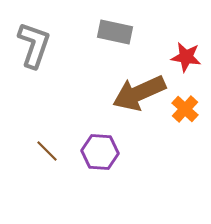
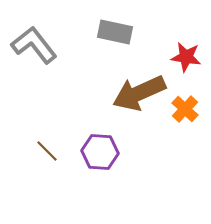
gray L-shape: rotated 57 degrees counterclockwise
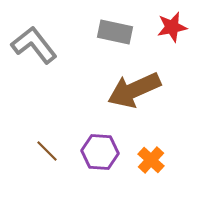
red star: moved 14 px left, 30 px up; rotated 20 degrees counterclockwise
brown arrow: moved 5 px left, 3 px up
orange cross: moved 34 px left, 51 px down
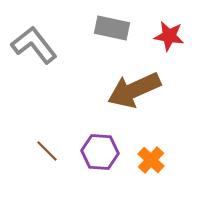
red star: moved 3 px left, 9 px down; rotated 20 degrees clockwise
gray rectangle: moved 3 px left, 4 px up
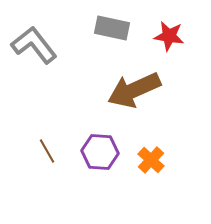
brown line: rotated 15 degrees clockwise
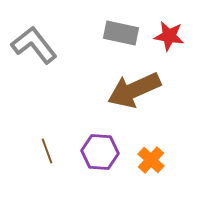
gray rectangle: moved 9 px right, 5 px down
brown line: rotated 10 degrees clockwise
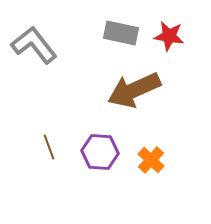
brown line: moved 2 px right, 4 px up
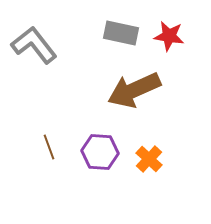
orange cross: moved 2 px left, 1 px up
